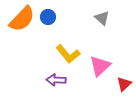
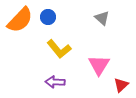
orange semicircle: moved 2 px left, 1 px down
yellow L-shape: moved 9 px left, 5 px up
pink triangle: moved 1 px left, 1 px up; rotated 15 degrees counterclockwise
purple arrow: moved 1 px left, 2 px down
red triangle: moved 3 px left, 1 px down
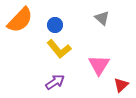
blue circle: moved 7 px right, 8 px down
purple arrow: rotated 144 degrees clockwise
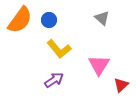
orange semicircle: rotated 8 degrees counterclockwise
blue circle: moved 6 px left, 5 px up
purple arrow: moved 1 px left, 2 px up
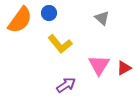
blue circle: moved 7 px up
yellow L-shape: moved 1 px right, 5 px up
purple arrow: moved 12 px right, 5 px down
red triangle: moved 3 px right, 17 px up; rotated 14 degrees clockwise
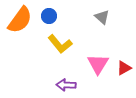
blue circle: moved 3 px down
gray triangle: moved 1 px up
pink triangle: moved 1 px left, 1 px up
purple arrow: rotated 144 degrees counterclockwise
